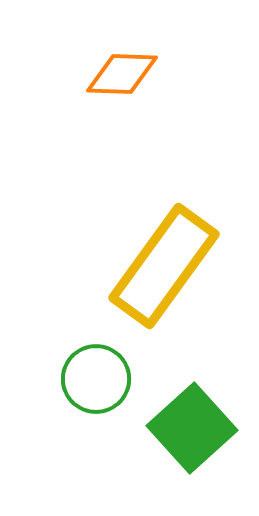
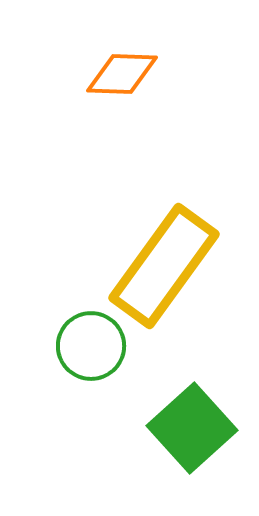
green circle: moved 5 px left, 33 px up
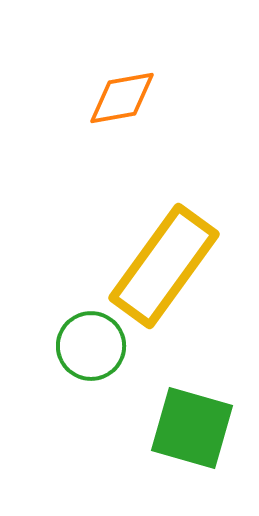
orange diamond: moved 24 px down; rotated 12 degrees counterclockwise
green square: rotated 32 degrees counterclockwise
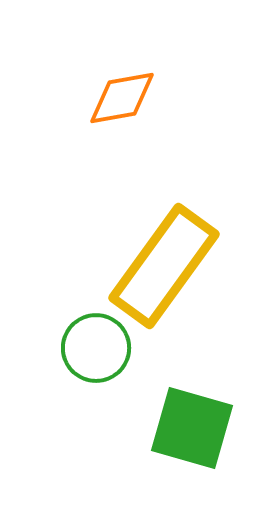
green circle: moved 5 px right, 2 px down
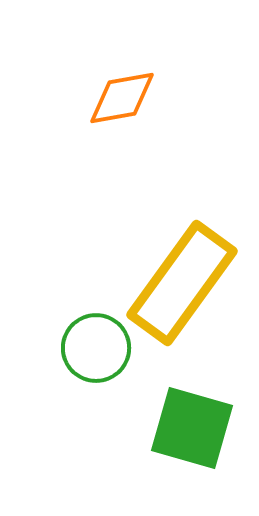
yellow rectangle: moved 18 px right, 17 px down
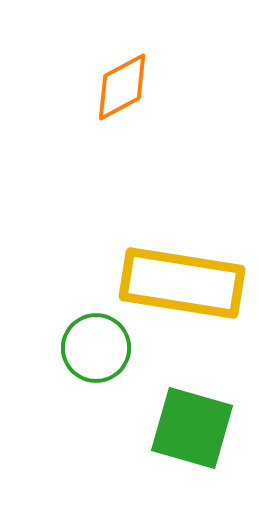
orange diamond: moved 11 px up; rotated 18 degrees counterclockwise
yellow rectangle: rotated 63 degrees clockwise
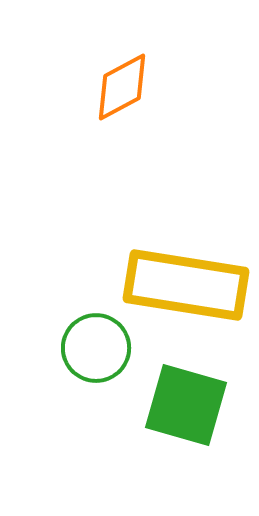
yellow rectangle: moved 4 px right, 2 px down
green square: moved 6 px left, 23 px up
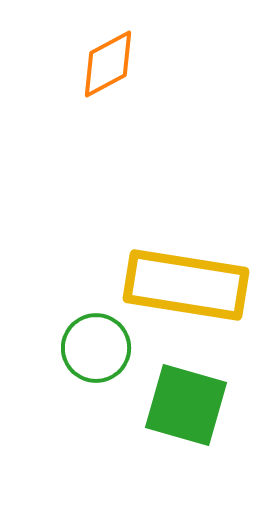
orange diamond: moved 14 px left, 23 px up
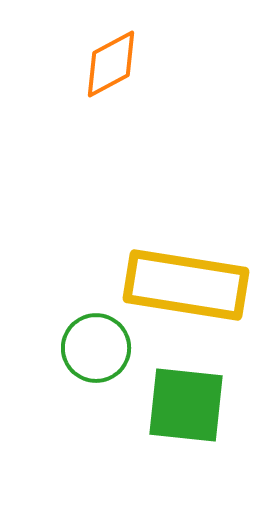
orange diamond: moved 3 px right
green square: rotated 10 degrees counterclockwise
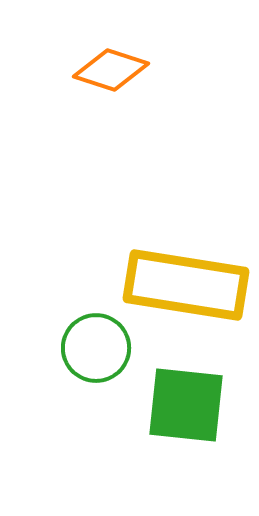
orange diamond: moved 6 px down; rotated 46 degrees clockwise
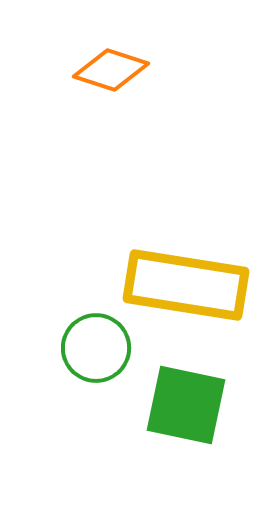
green square: rotated 6 degrees clockwise
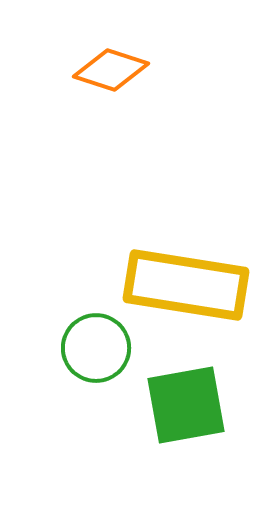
green square: rotated 22 degrees counterclockwise
